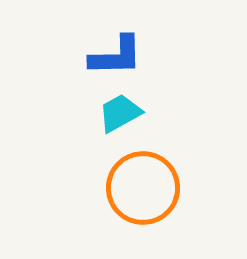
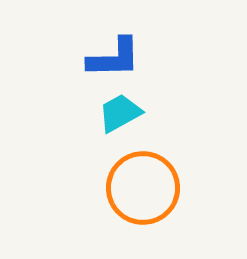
blue L-shape: moved 2 px left, 2 px down
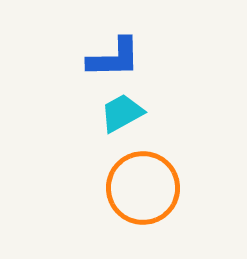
cyan trapezoid: moved 2 px right
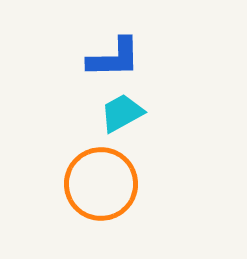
orange circle: moved 42 px left, 4 px up
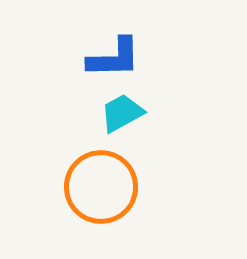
orange circle: moved 3 px down
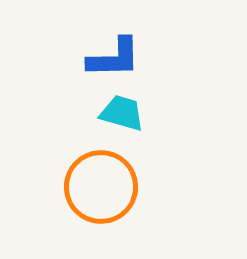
cyan trapezoid: rotated 45 degrees clockwise
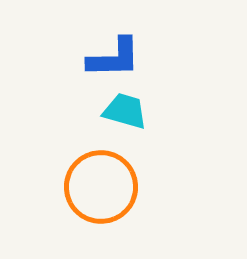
cyan trapezoid: moved 3 px right, 2 px up
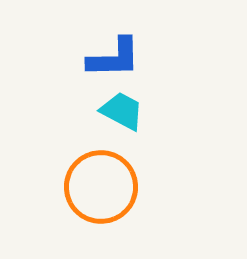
cyan trapezoid: moved 3 px left; rotated 12 degrees clockwise
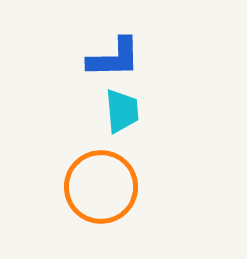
cyan trapezoid: rotated 57 degrees clockwise
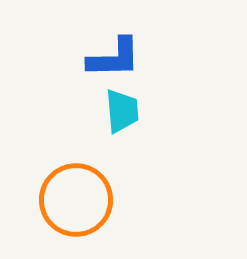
orange circle: moved 25 px left, 13 px down
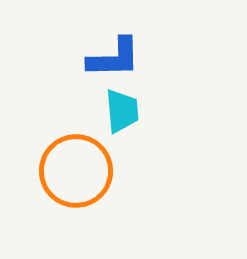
orange circle: moved 29 px up
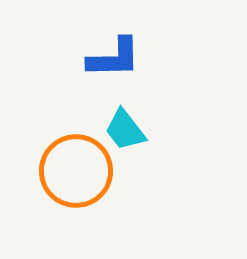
cyan trapezoid: moved 3 px right, 19 px down; rotated 147 degrees clockwise
